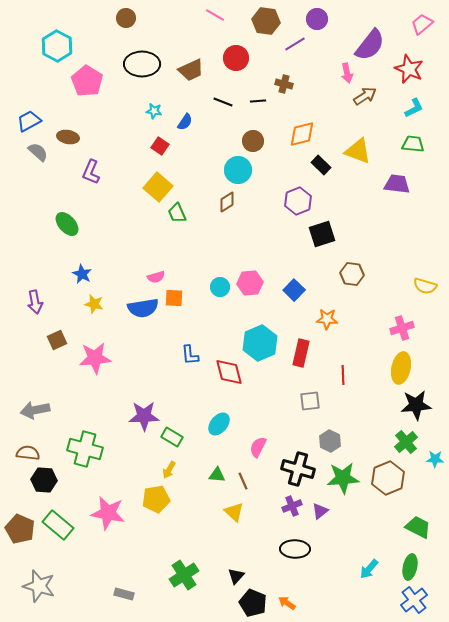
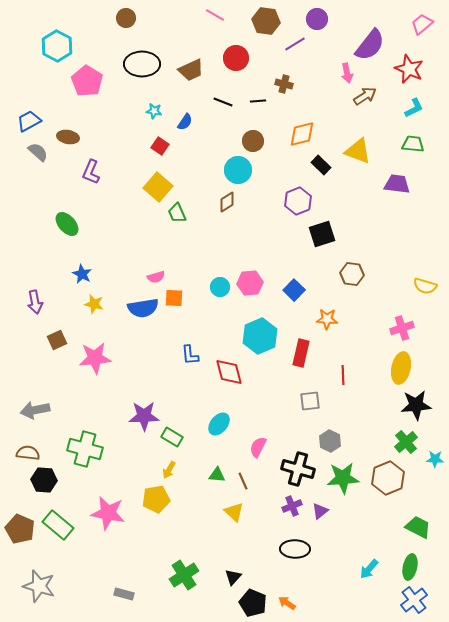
cyan hexagon at (260, 343): moved 7 px up
black triangle at (236, 576): moved 3 px left, 1 px down
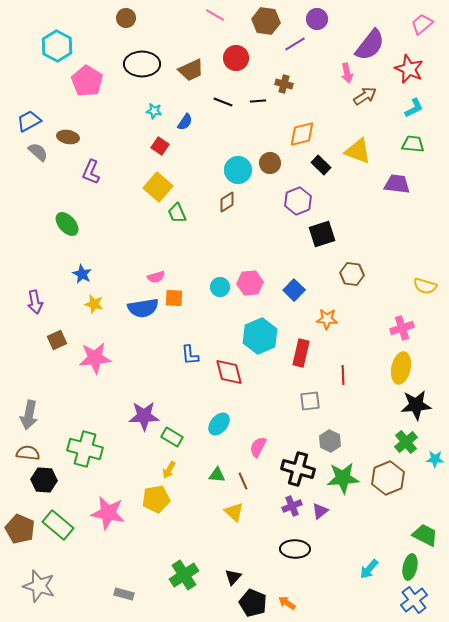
brown circle at (253, 141): moved 17 px right, 22 px down
gray arrow at (35, 410): moved 6 px left, 5 px down; rotated 68 degrees counterclockwise
green trapezoid at (418, 527): moved 7 px right, 8 px down
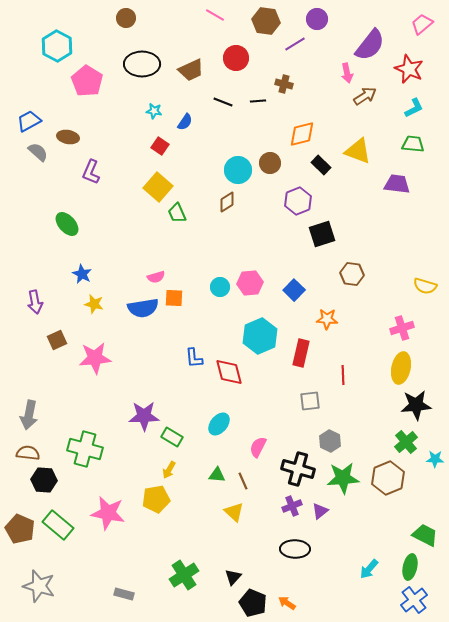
blue L-shape at (190, 355): moved 4 px right, 3 px down
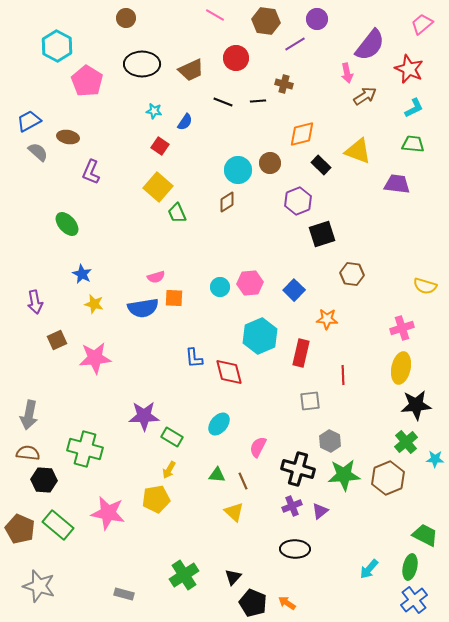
green star at (343, 478): moved 1 px right, 3 px up
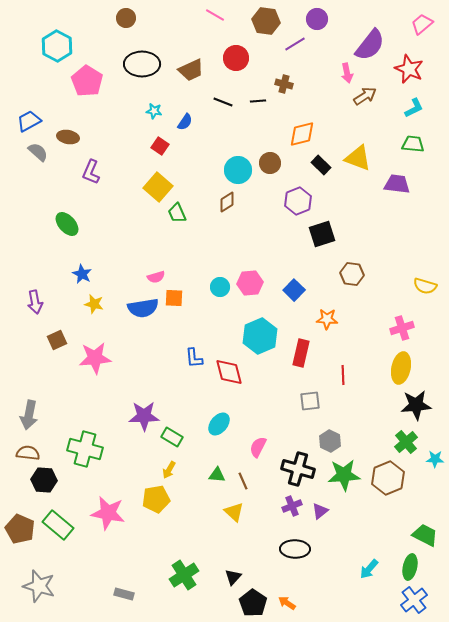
yellow triangle at (358, 151): moved 7 px down
black pentagon at (253, 603): rotated 12 degrees clockwise
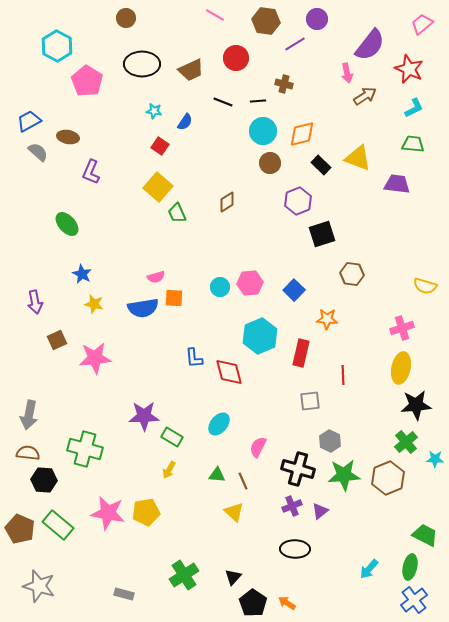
cyan circle at (238, 170): moved 25 px right, 39 px up
yellow pentagon at (156, 499): moved 10 px left, 13 px down
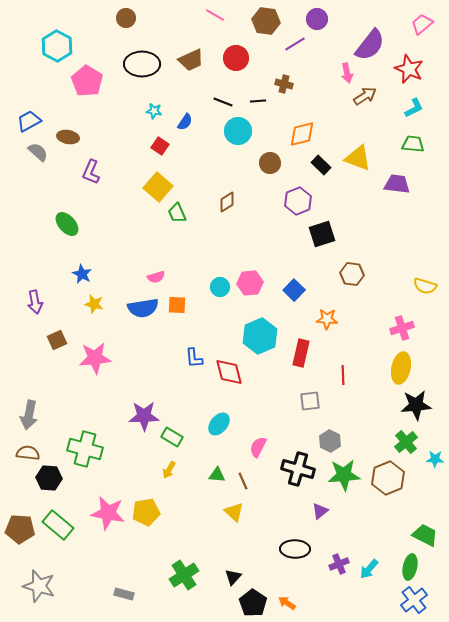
brown trapezoid at (191, 70): moved 10 px up
cyan circle at (263, 131): moved 25 px left
orange square at (174, 298): moved 3 px right, 7 px down
black hexagon at (44, 480): moved 5 px right, 2 px up
purple cross at (292, 506): moved 47 px right, 58 px down
brown pentagon at (20, 529): rotated 20 degrees counterclockwise
